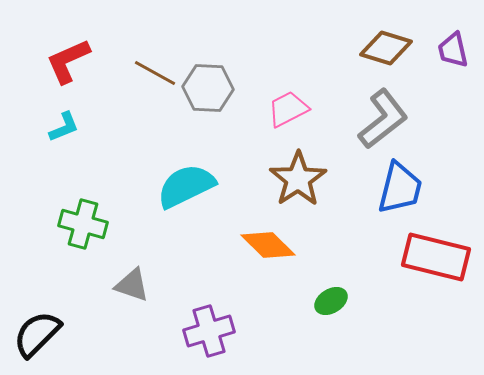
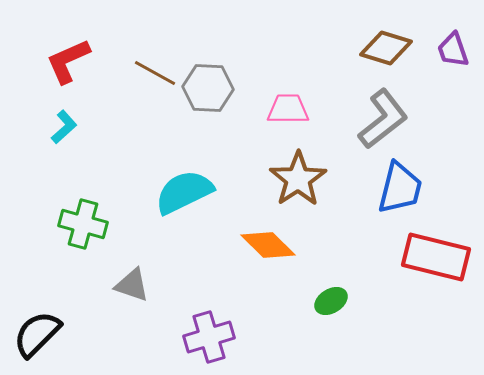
purple trapezoid: rotated 6 degrees counterclockwise
pink trapezoid: rotated 27 degrees clockwise
cyan L-shape: rotated 20 degrees counterclockwise
cyan semicircle: moved 2 px left, 6 px down
purple cross: moved 6 px down
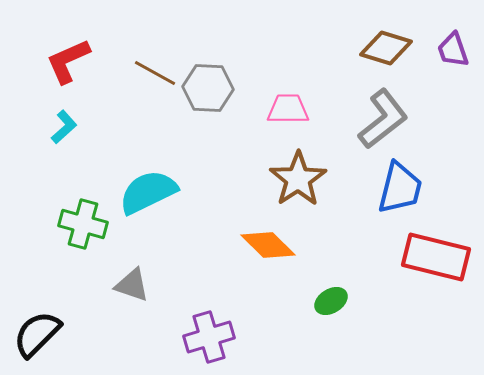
cyan semicircle: moved 36 px left
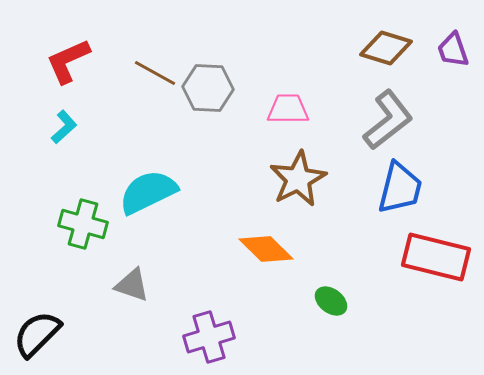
gray L-shape: moved 5 px right, 1 px down
brown star: rotated 6 degrees clockwise
orange diamond: moved 2 px left, 4 px down
green ellipse: rotated 68 degrees clockwise
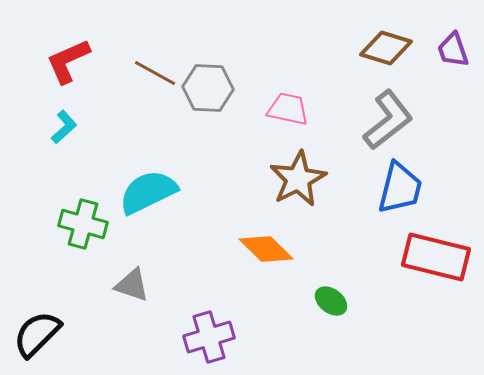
pink trapezoid: rotated 12 degrees clockwise
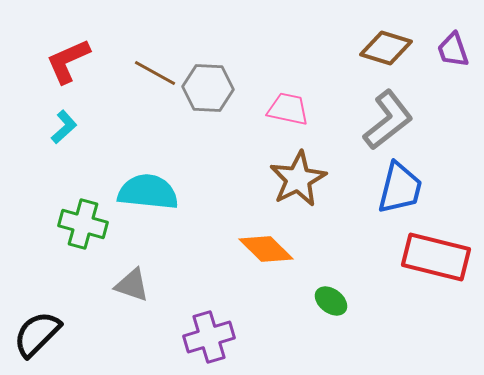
cyan semicircle: rotated 32 degrees clockwise
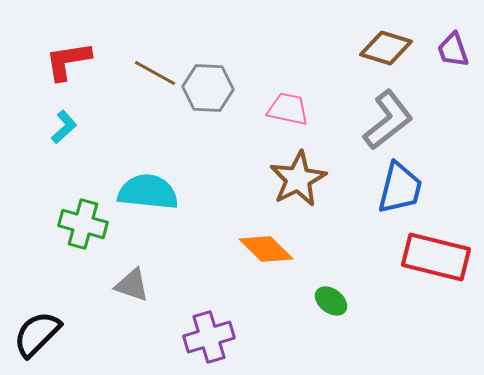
red L-shape: rotated 15 degrees clockwise
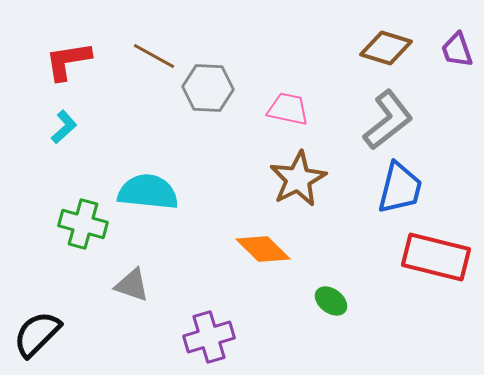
purple trapezoid: moved 4 px right
brown line: moved 1 px left, 17 px up
orange diamond: moved 3 px left
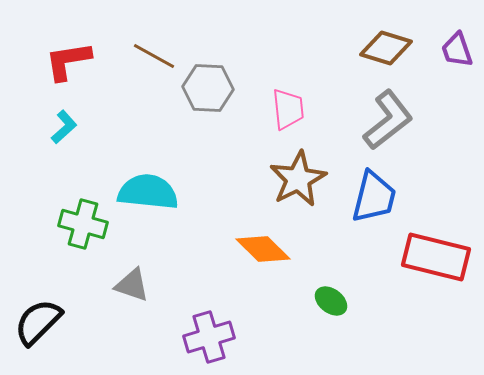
pink trapezoid: rotated 72 degrees clockwise
blue trapezoid: moved 26 px left, 9 px down
black semicircle: moved 1 px right, 12 px up
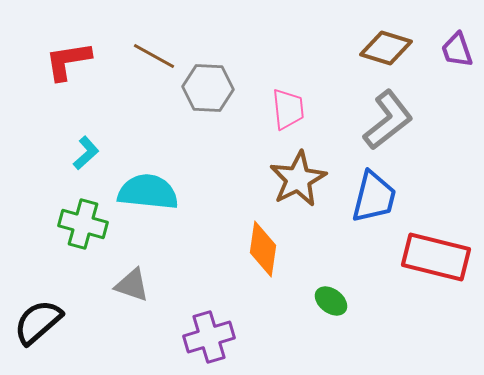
cyan L-shape: moved 22 px right, 26 px down
orange diamond: rotated 54 degrees clockwise
black semicircle: rotated 4 degrees clockwise
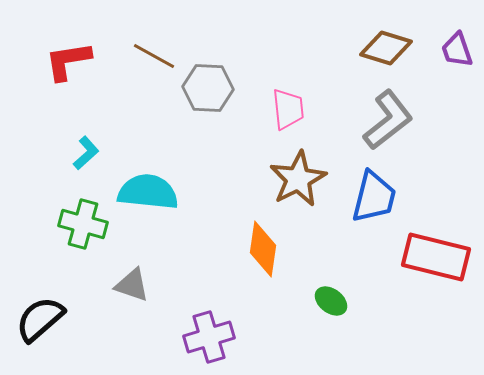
black semicircle: moved 2 px right, 3 px up
